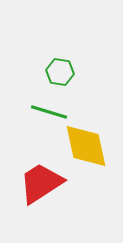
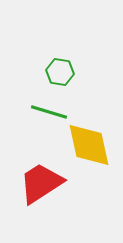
yellow diamond: moved 3 px right, 1 px up
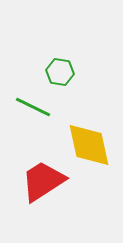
green line: moved 16 px left, 5 px up; rotated 9 degrees clockwise
red trapezoid: moved 2 px right, 2 px up
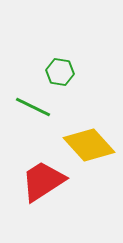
yellow diamond: rotated 30 degrees counterclockwise
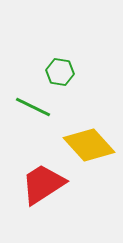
red trapezoid: moved 3 px down
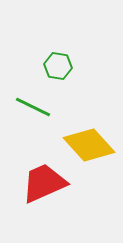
green hexagon: moved 2 px left, 6 px up
red trapezoid: moved 1 px right, 1 px up; rotated 9 degrees clockwise
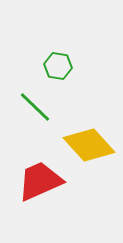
green line: moved 2 px right; rotated 18 degrees clockwise
red trapezoid: moved 4 px left, 2 px up
